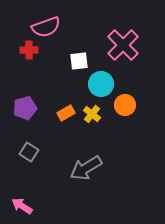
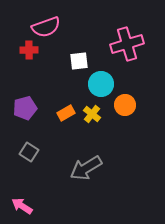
pink cross: moved 4 px right, 1 px up; rotated 28 degrees clockwise
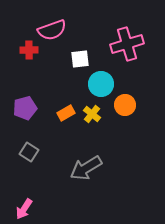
pink semicircle: moved 6 px right, 3 px down
white square: moved 1 px right, 2 px up
pink arrow: moved 2 px right, 3 px down; rotated 90 degrees counterclockwise
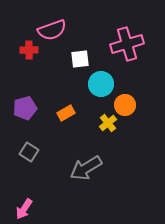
yellow cross: moved 16 px right, 9 px down; rotated 12 degrees clockwise
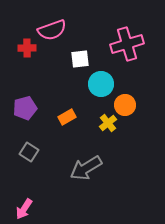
red cross: moved 2 px left, 2 px up
orange rectangle: moved 1 px right, 4 px down
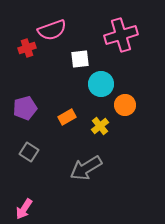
pink cross: moved 6 px left, 9 px up
red cross: rotated 18 degrees counterclockwise
yellow cross: moved 8 px left, 3 px down
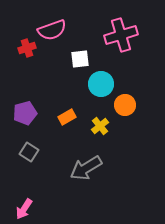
purple pentagon: moved 5 px down
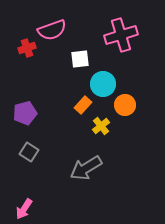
cyan circle: moved 2 px right
orange rectangle: moved 16 px right, 12 px up; rotated 18 degrees counterclockwise
yellow cross: moved 1 px right
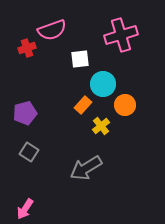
pink arrow: moved 1 px right
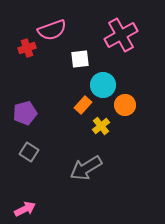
pink cross: rotated 12 degrees counterclockwise
cyan circle: moved 1 px down
pink arrow: rotated 150 degrees counterclockwise
